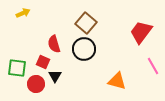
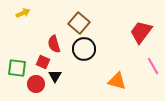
brown square: moved 7 px left
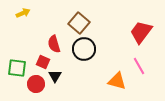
pink line: moved 14 px left
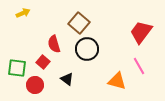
black circle: moved 3 px right
red square: rotated 16 degrees clockwise
black triangle: moved 12 px right, 3 px down; rotated 24 degrees counterclockwise
red circle: moved 1 px left, 1 px down
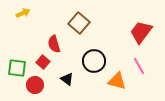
black circle: moved 7 px right, 12 px down
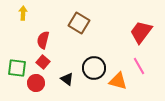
yellow arrow: rotated 64 degrees counterclockwise
brown square: rotated 10 degrees counterclockwise
red semicircle: moved 11 px left, 4 px up; rotated 30 degrees clockwise
black circle: moved 7 px down
orange triangle: moved 1 px right
red circle: moved 1 px right, 2 px up
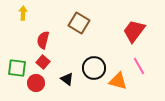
red trapezoid: moved 7 px left, 1 px up
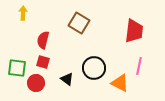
red trapezoid: rotated 150 degrees clockwise
red square: rotated 24 degrees counterclockwise
pink line: rotated 42 degrees clockwise
orange triangle: moved 2 px right, 2 px down; rotated 12 degrees clockwise
